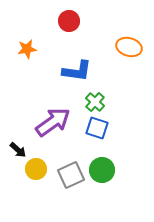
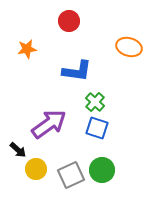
purple arrow: moved 4 px left, 2 px down
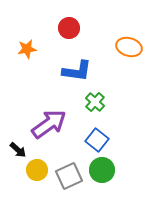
red circle: moved 7 px down
blue square: moved 12 px down; rotated 20 degrees clockwise
yellow circle: moved 1 px right, 1 px down
gray square: moved 2 px left, 1 px down
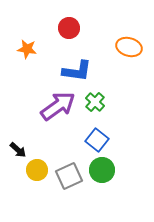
orange star: rotated 18 degrees clockwise
purple arrow: moved 9 px right, 18 px up
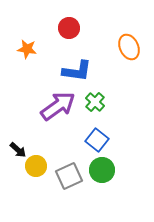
orange ellipse: rotated 50 degrees clockwise
yellow circle: moved 1 px left, 4 px up
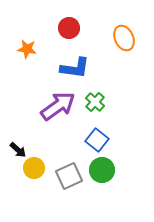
orange ellipse: moved 5 px left, 9 px up
blue L-shape: moved 2 px left, 3 px up
yellow circle: moved 2 px left, 2 px down
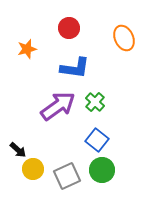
orange star: rotated 24 degrees counterclockwise
yellow circle: moved 1 px left, 1 px down
gray square: moved 2 px left
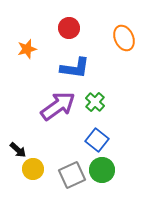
gray square: moved 5 px right, 1 px up
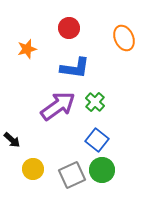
black arrow: moved 6 px left, 10 px up
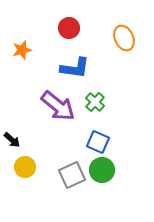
orange star: moved 5 px left, 1 px down
purple arrow: rotated 75 degrees clockwise
blue square: moved 1 px right, 2 px down; rotated 15 degrees counterclockwise
yellow circle: moved 8 px left, 2 px up
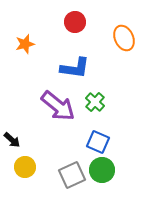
red circle: moved 6 px right, 6 px up
orange star: moved 3 px right, 6 px up
